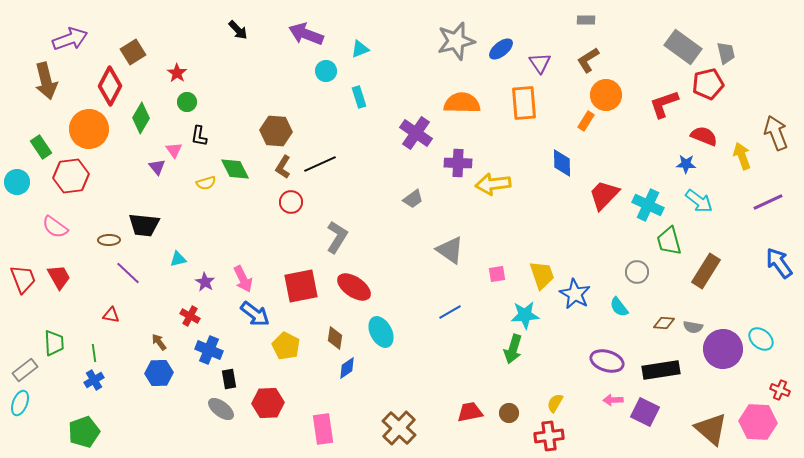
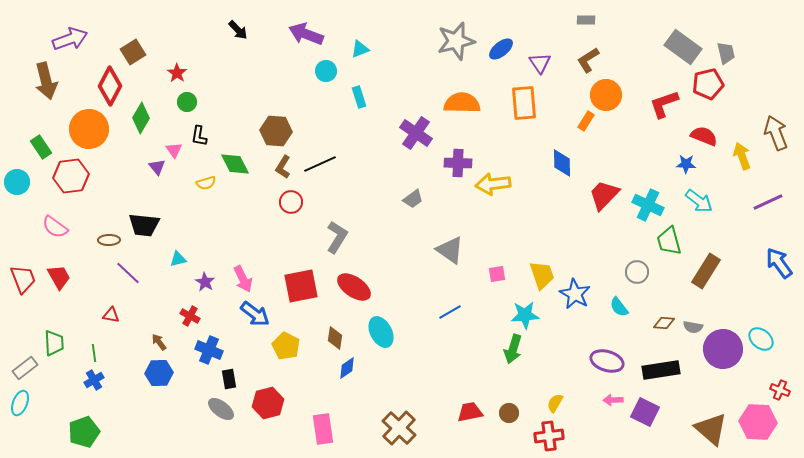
green diamond at (235, 169): moved 5 px up
gray rectangle at (25, 370): moved 2 px up
red hexagon at (268, 403): rotated 12 degrees counterclockwise
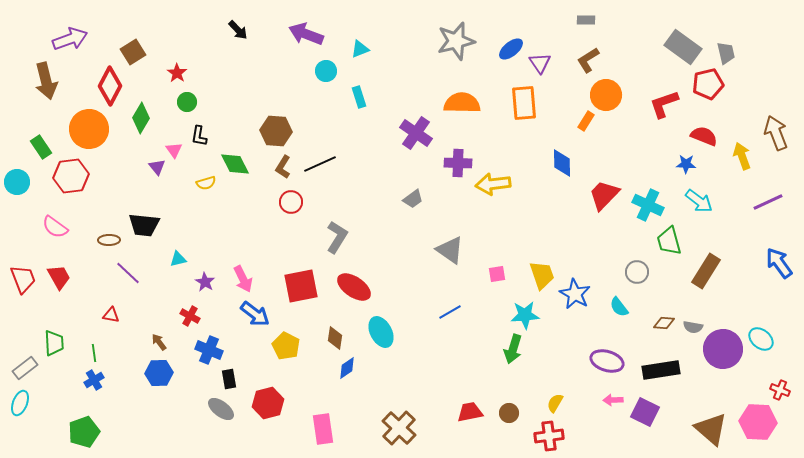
blue ellipse at (501, 49): moved 10 px right
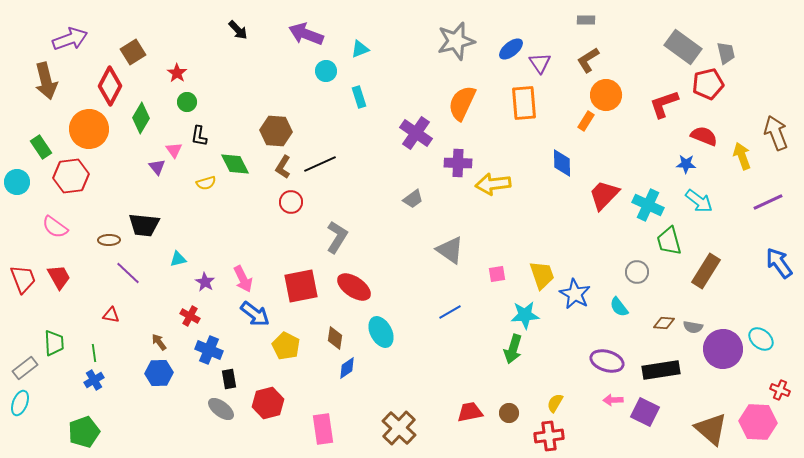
orange semicircle at (462, 103): rotated 66 degrees counterclockwise
